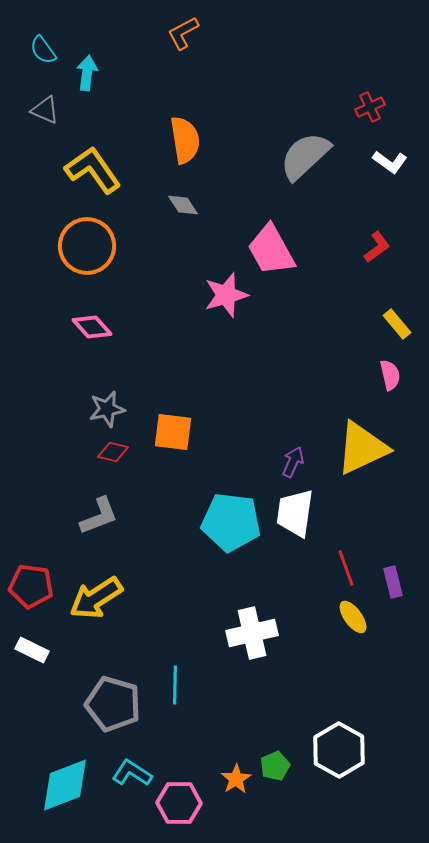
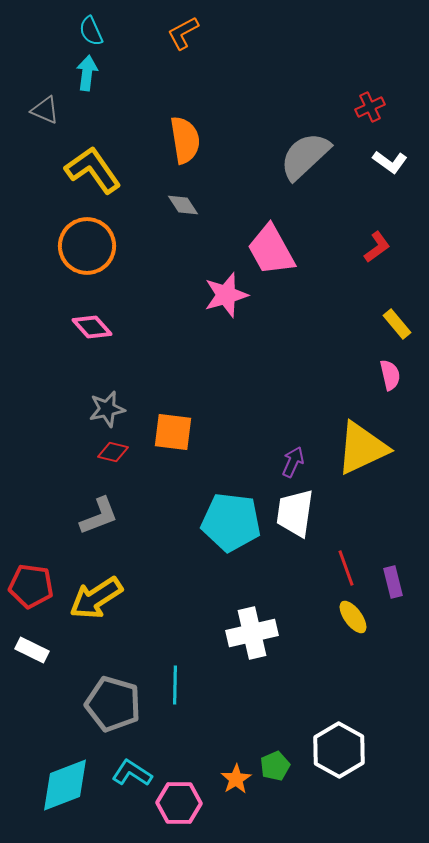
cyan semicircle: moved 48 px right, 19 px up; rotated 12 degrees clockwise
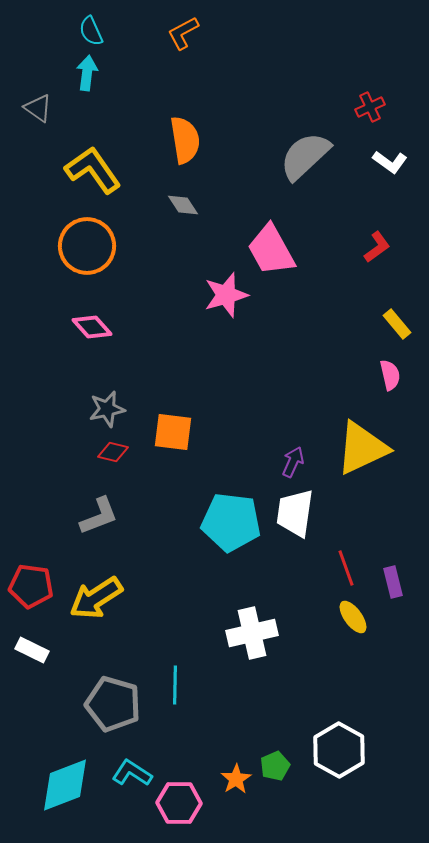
gray triangle: moved 7 px left, 2 px up; rotated 12 degrees clockwise
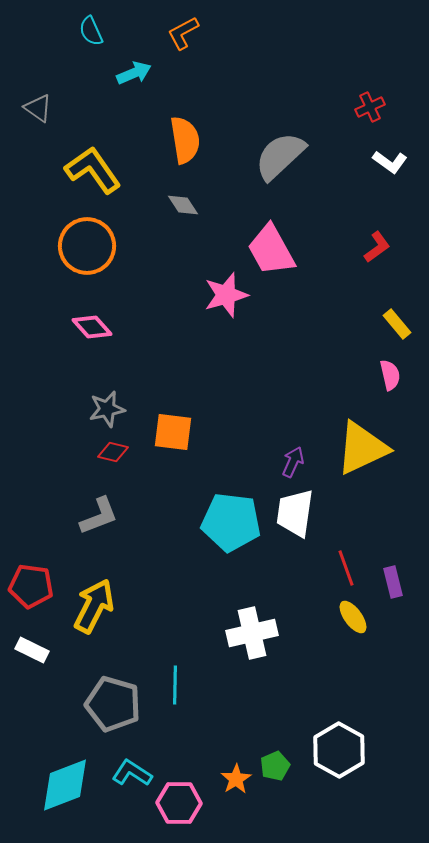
cyan arrow: moved 47 px right; rotated 60 degrees clockwise
gray semicircle: moved 25 px left
yellow arrow: moved 2 px left, 8 px down; rotated 150 degrees clockwise
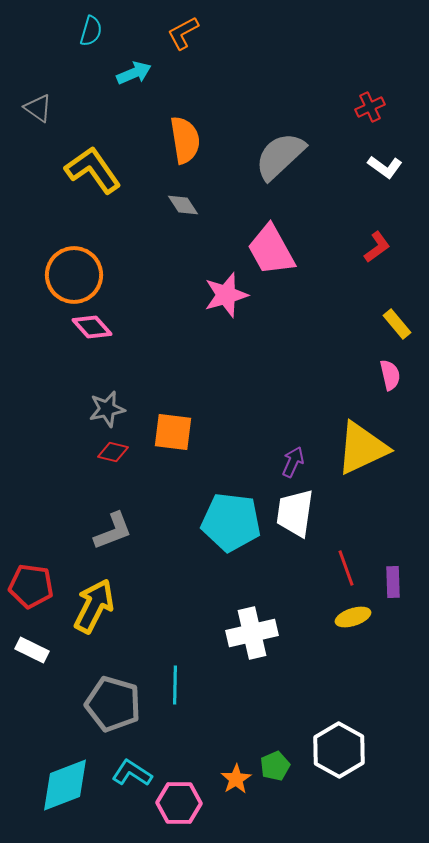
cyan semicircle: rotated 140 degrees counterclockwise
white L-shape: moved 5 px left, 5 px down
orange circle: moved 13 px left, 29 px down
gray L-shape: moved 14 px right, 15 px down
purple rectangle: rotated 12 degrees clockwise
yellow ellipse: rotated 72 degrees counterclockwise
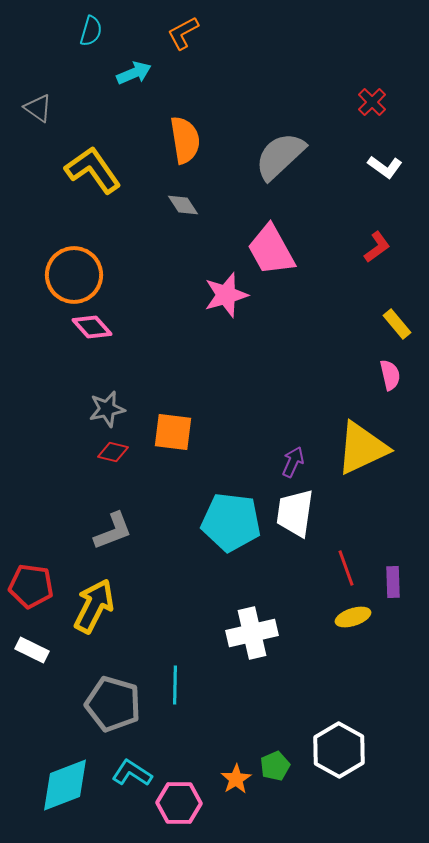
red cross: moved 2 px right, 5 px up; rotated 20 degrees counterclockwise
